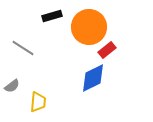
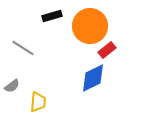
orange circle: moved 1 px right, 1 px up
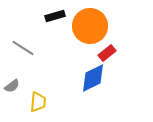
black rectangle: moved 3 px right
red rectangle: moved 3 px down
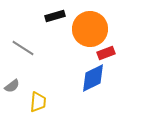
orange circle: moved 3 px down
red rectangle: moved 1 px left; rotated 18 degrees clockwise
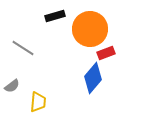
blue diamond: rotated 24 degrees counterclockwise
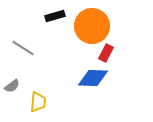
orange circle: moved 2 px right, 3 px up
red rectangle: rotated 42 degrees counterclockwise
blue diamond: rotated 52 degrees clockwise
